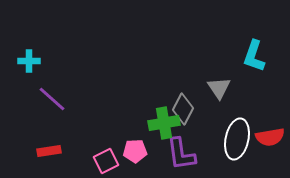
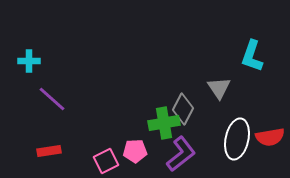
cyan L-shape: moved 2 px left
purple L-shape: rotated 120 degrees counterclockwise
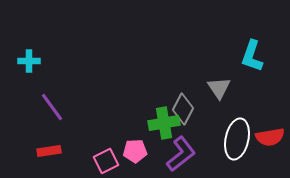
purple line: moved 8 px down; rotated 12 degrees clockwise
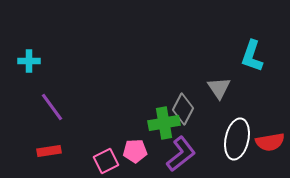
red semicircle: moved 5 px down
